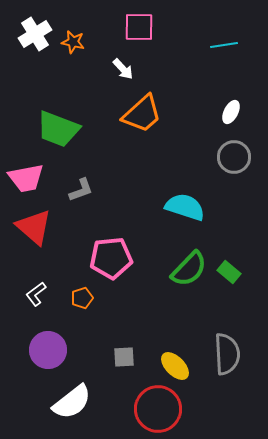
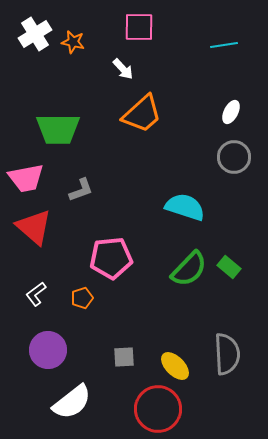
green trapezoid: rotated 21 degrees counterclockwise
green rectangle: moved 5 px up
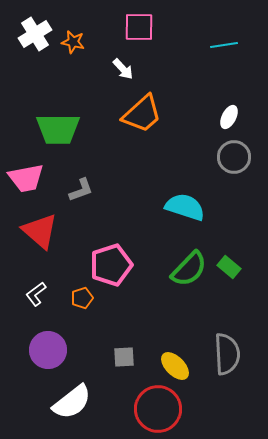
white ellipse: moved 2 px left, 5 px down
red triangle: moved 6 px right, 4 px down
pink pentagon: moved 7 px down; rotated 12 degrees counterclockwise
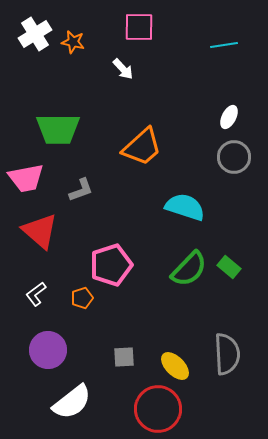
orange trapezoid: moved 33 px down
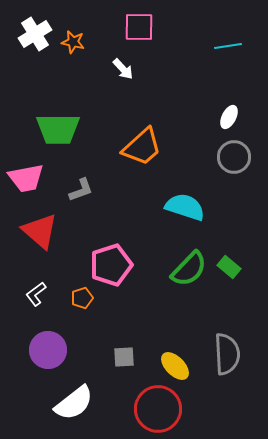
cyan line: moved 4 px right, 1 px down
white semicircle: moved 2 px right, 1 px down
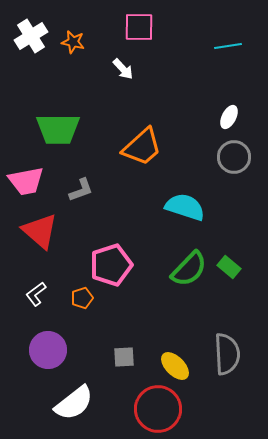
white cross: moved 4 px left, 2 px down
pink trapezoid: moved 3 px down
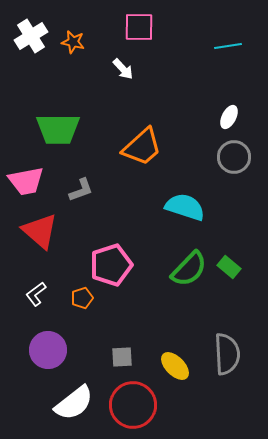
gray square: moved 2 px left
red circle: moved 25 px left, 4 px up
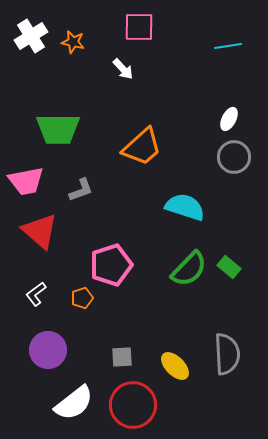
white ellipse: moved 2 px down
